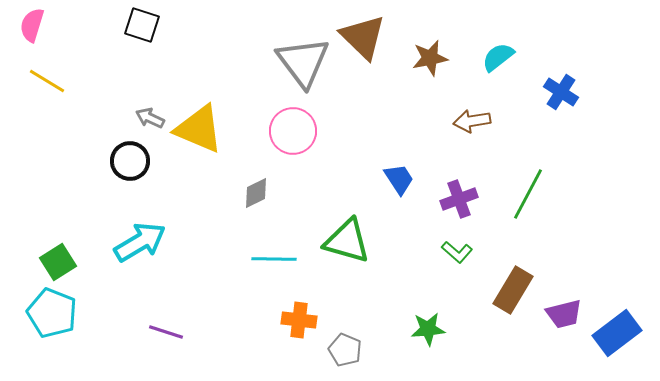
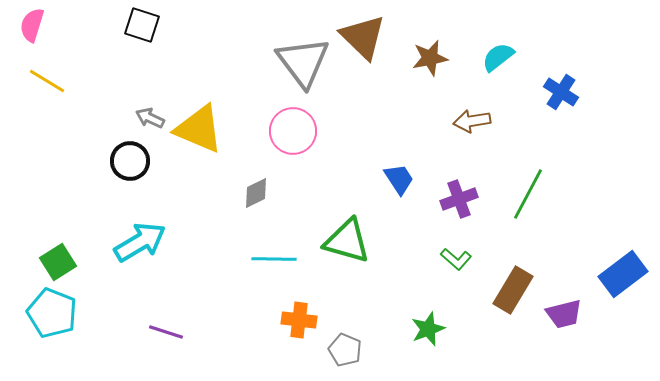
green L-shape: moved 1 px left, 7 px down
green star: rotated 16 degrees counterclockwise
blue rectangle: moved 6 px right, 59 px up
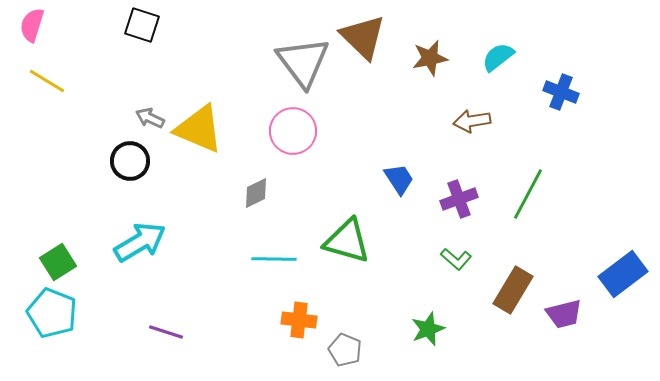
blue cross: rotated 12 degrees counterclockwise
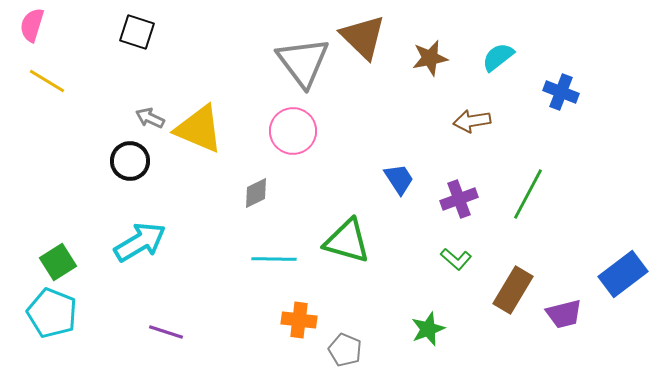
black square: moved 5 px left, 7 px down
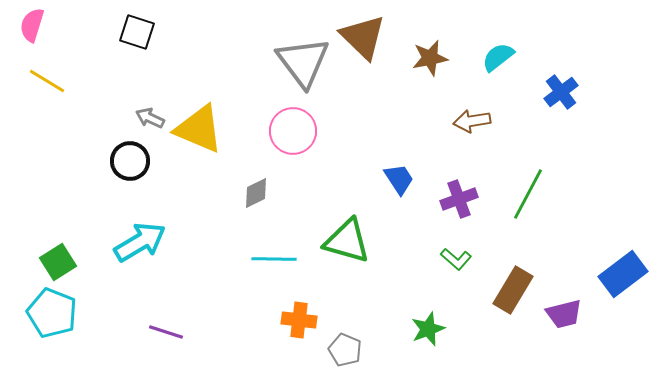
blue cross: rotated 32 degrees clockwise
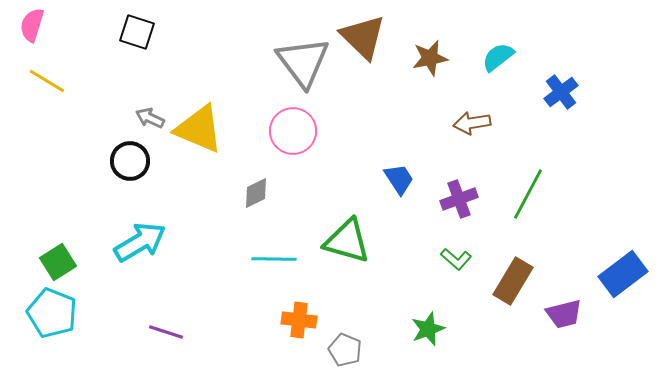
brown arrow: moved 2 px down
brown rectangle: moved 9 px up
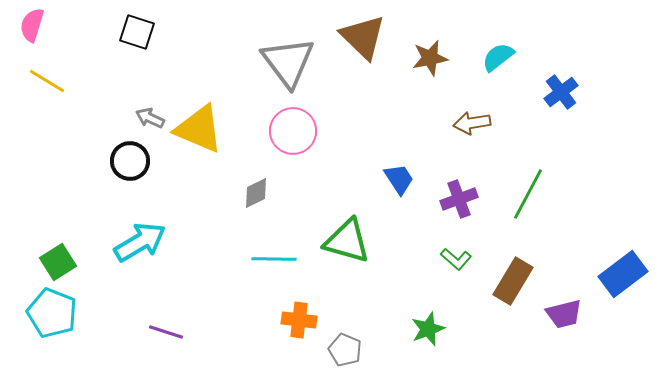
gray triangle: moved 15 px left
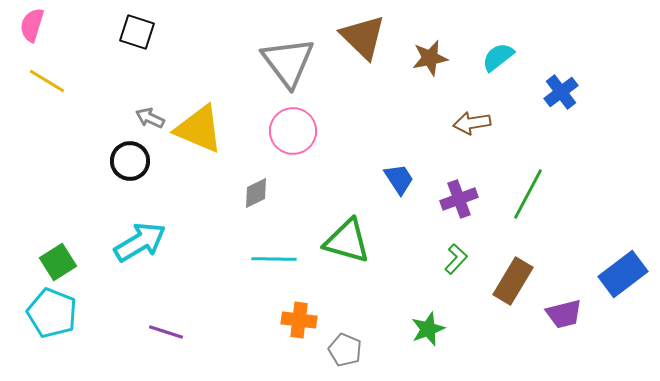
green L-shape: rotated 88 degrees counterclockwise
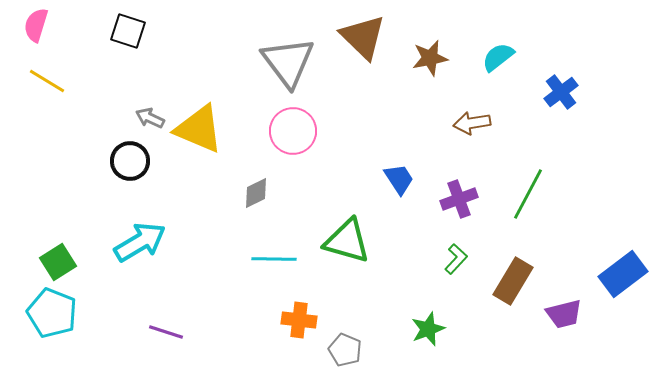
pink semicircle: moved 4 px right
black square: moved 9 px left, 1 px up
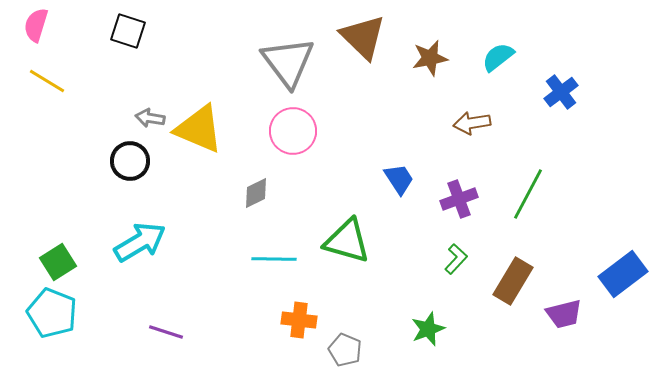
gray arrow: rotated 16 degrees counterclockwise
